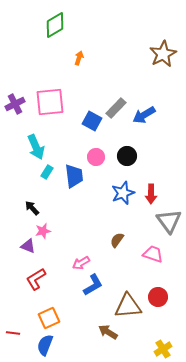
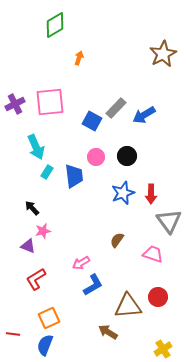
red line: moved 1 px down
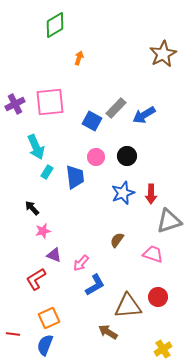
blue trapezoid: moved 1 px right, 1 px down
gray triangle: rotated 48 degrees clockwise
purple triangle: moved 26 px right, 9 px down
pink arrow: rotated 18 degrees counterclockwise
blue L-shape: moved 2 px right
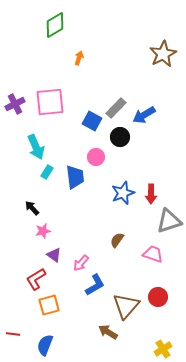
black circle: moved 7 px left, 19 px up
purple triangle: rotated 14 degrees clockwise
brown triangle: moved 2 px left; rotated 44 degrees counterclockwise
orange square: moved 13 px up; rotated 10 degrees clockwise
